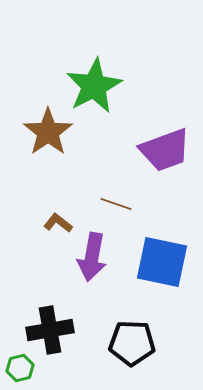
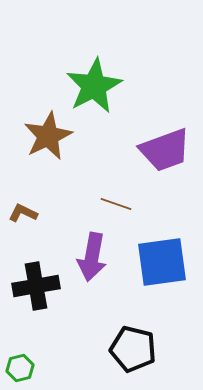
brown star: moved 4 px down; rotated 9 degrees clockwise
brown L-shape: moved 35 px left, 10 px up; rotated 12 degrees counterclockwise
blue square: rotated 20 degrees counterclockwise
black cross: moved 14 px left, 44 px up
black pentagon: moved 1 px right, 6 px down; rotated 12 degrees clockwise
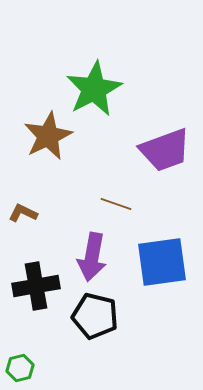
green star: moved 3 px down
black pentagon: moved 38 px left, 33 px up
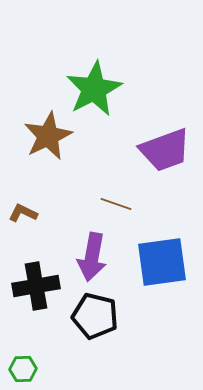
green hexagon: moved 3 px right, 1 px down; rotated 12 degrees clockwise
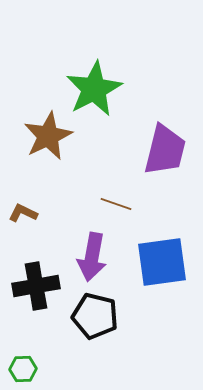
purple trapezoid: rotated 56 degrees counterclockwise
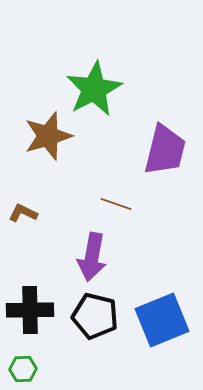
brown star: rotated 9 degrees clockwise
blue square: moved 58 px down; rotated 14 degrees counterclockwise
black cross: moved 6 px left, 24 px down; rotated 9 degrees clockwise
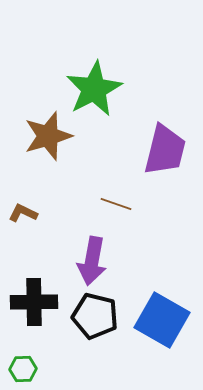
purple arrow: moved 4 px down
black cross: moved 4 px right, 8 px up
blue square: rotated 38 degrees counterclockwise
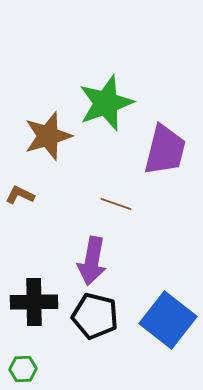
green star: moved 12 px right, 14 px down; rotated 8 degrees clockwise
brown L-shape: moved 3 px left, 18 px up
blue square: moved 6 px right; rotated 8 degrees clockwise
